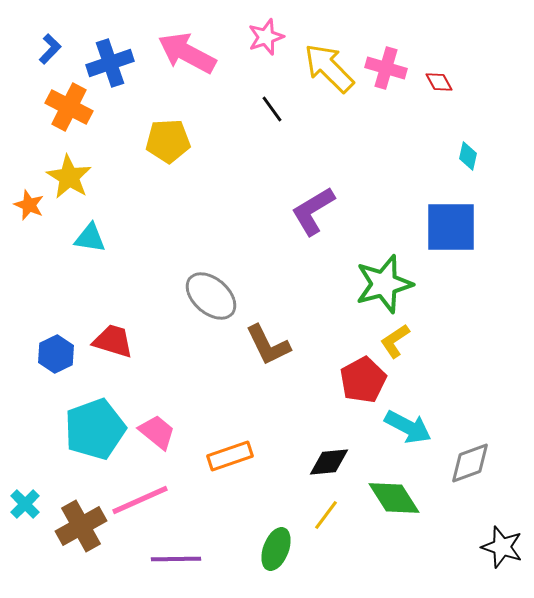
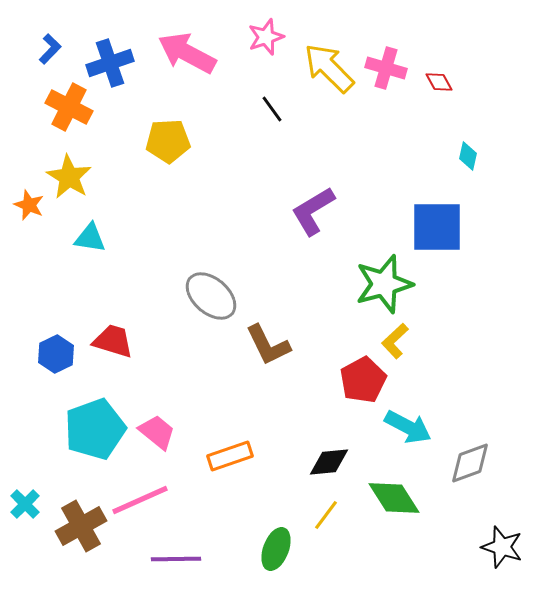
blue square: moved 14 px left
yellow L-shape: rotated 9 degrees counterclockwise
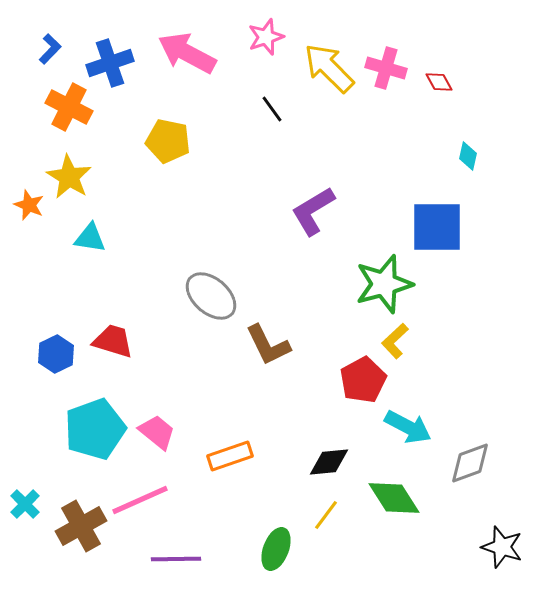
yellow pentagon: rotated 15 degrees clockwise
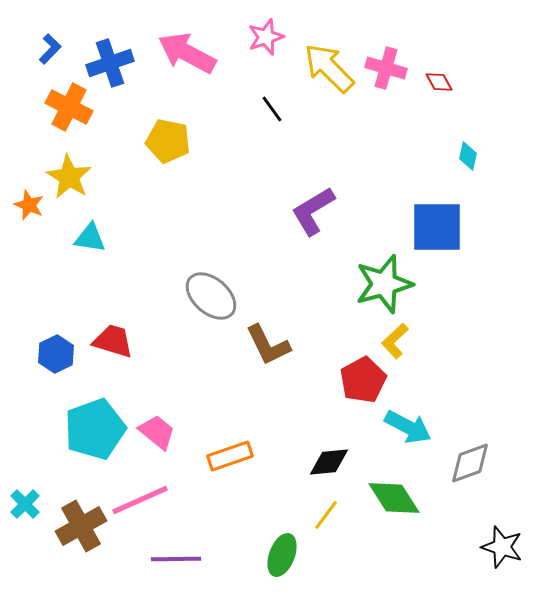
green ellipse: moved 6 px right, 6 px down
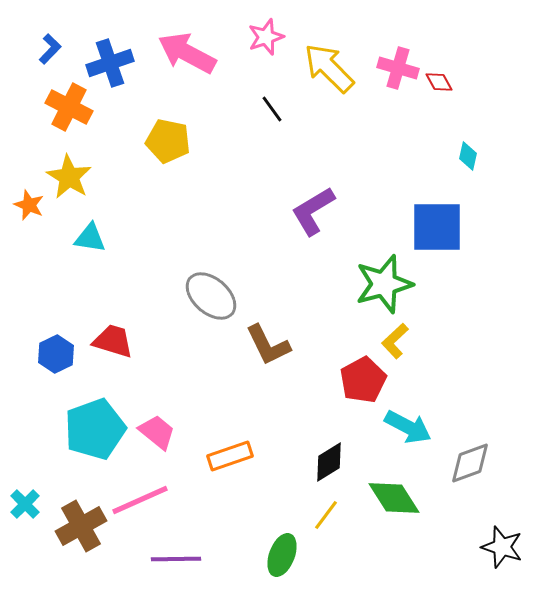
pink cross: moved 12 px right
black diamond: rotated 27 degrees counterclockwise
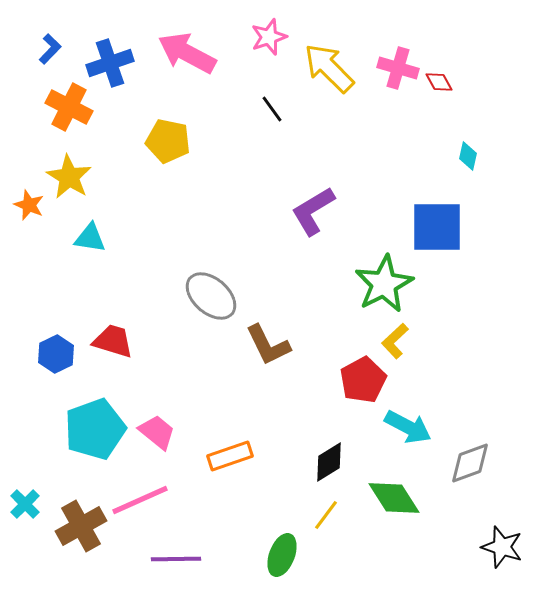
pink star: moved 3 px right
green star: rotated 12 degrees counterclockwise
